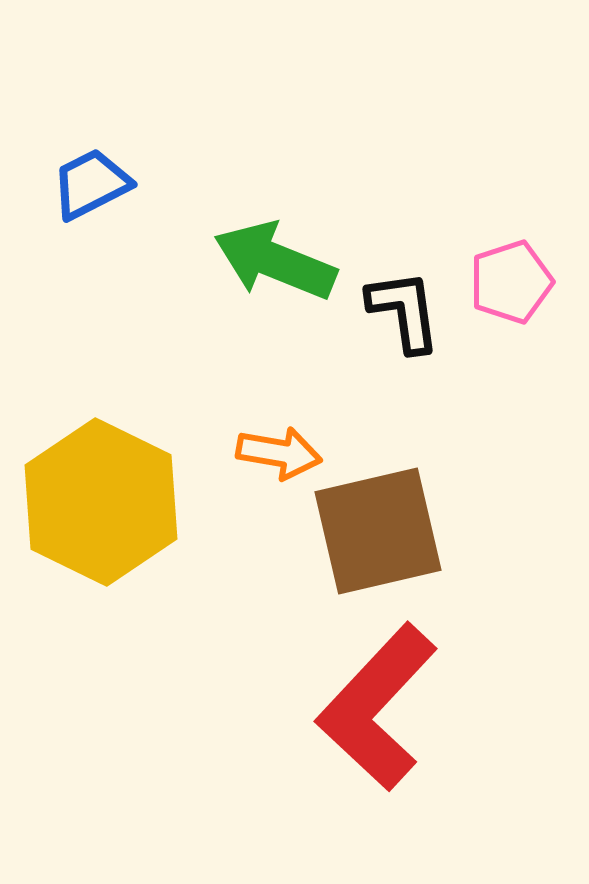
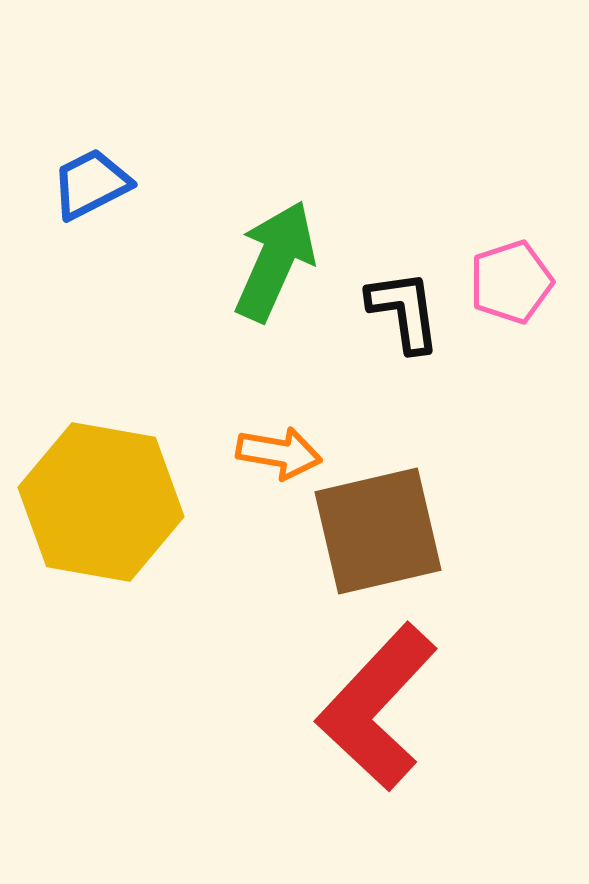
green arrow: rotated 92 degrees clockwise
yellow hexagon: rotated 16 degrees counterclockwise
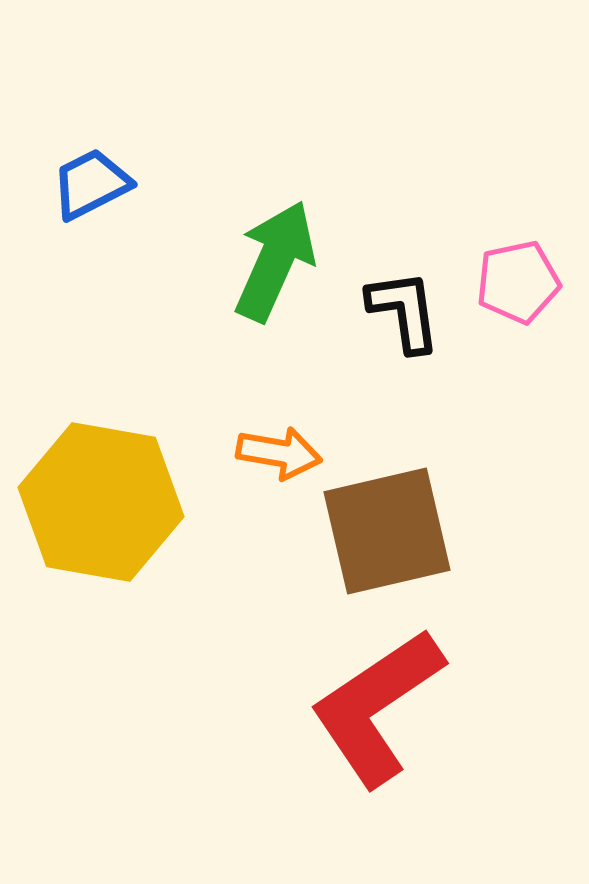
pink pentagon: moved 7 px right; rotated 6 degrees clockwise
brown square: moved 9 px right
red L-shape: rotated 13 degrees clockwise
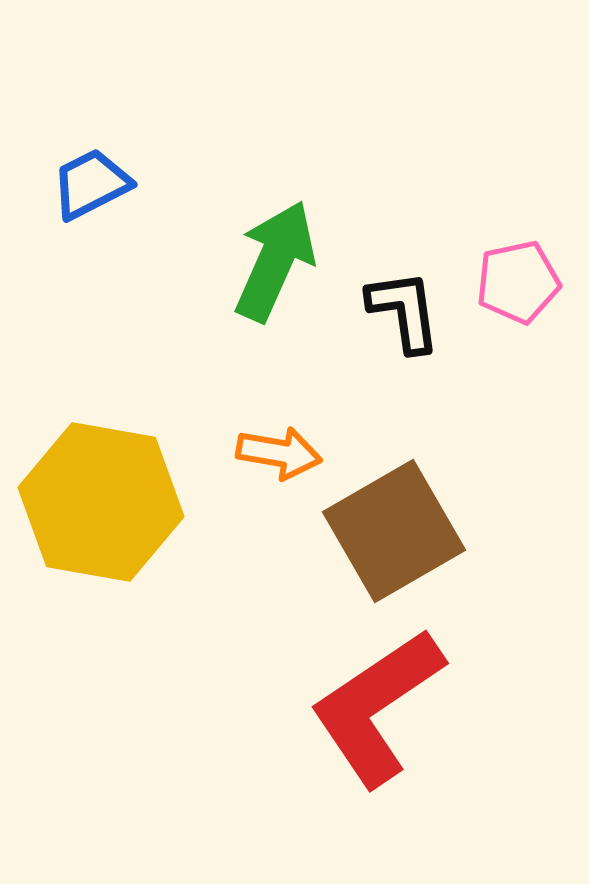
brown square: moved 7 px right; rotated 17 degrees counterclockwise
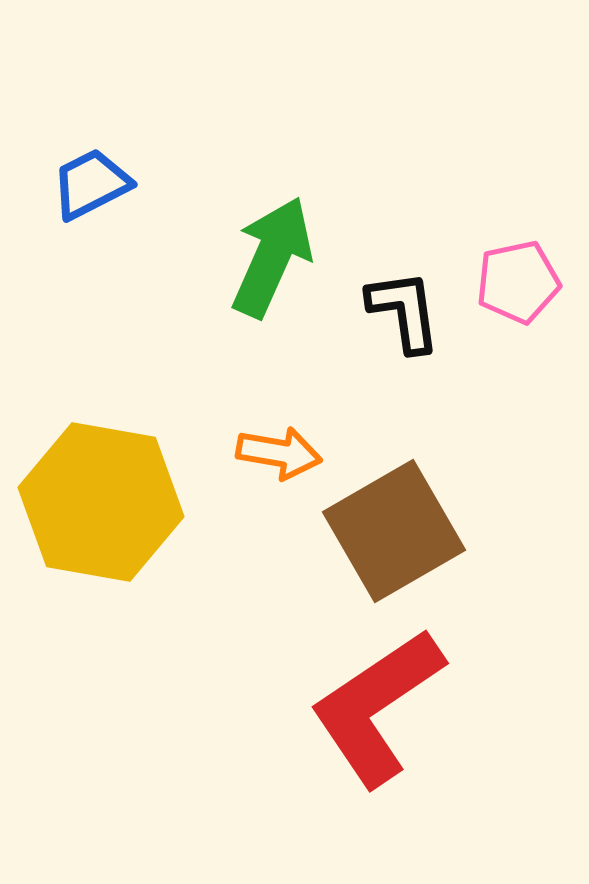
green arrow: moved 3 px left, 4 px up
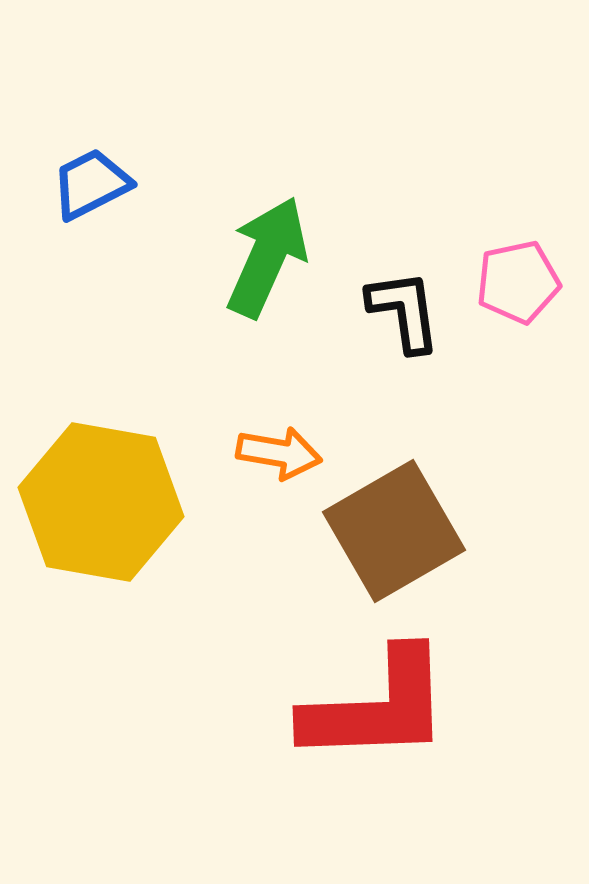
green arrow: moved 5 px left
red L-shape: rotated 148 degrees counterclockwise
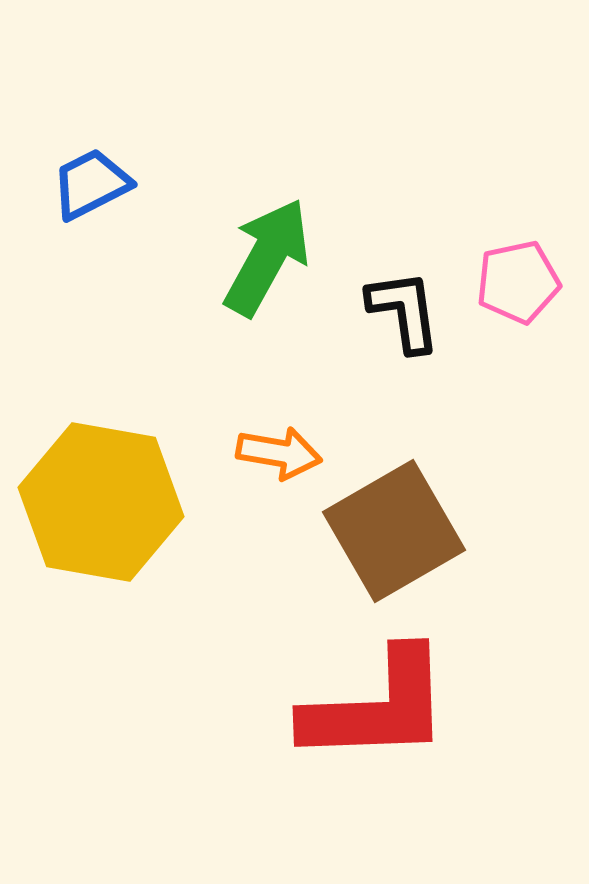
green arrow: rotated 5 degrees clockwise
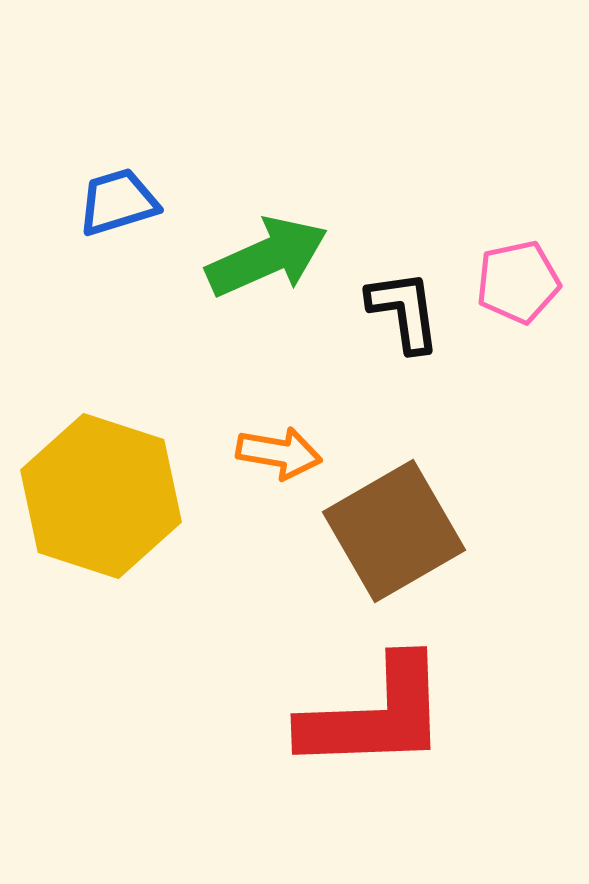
blue trapezoid: moved 27 px right, 18 px down; rotated 10 degrees clockwise
green arrow: rotated 37 degrees clockwise
yellow hexagon: moved 6 px up; rotated 8 degrees clockwise
red L-shape: moved 2 px left, 8 px down
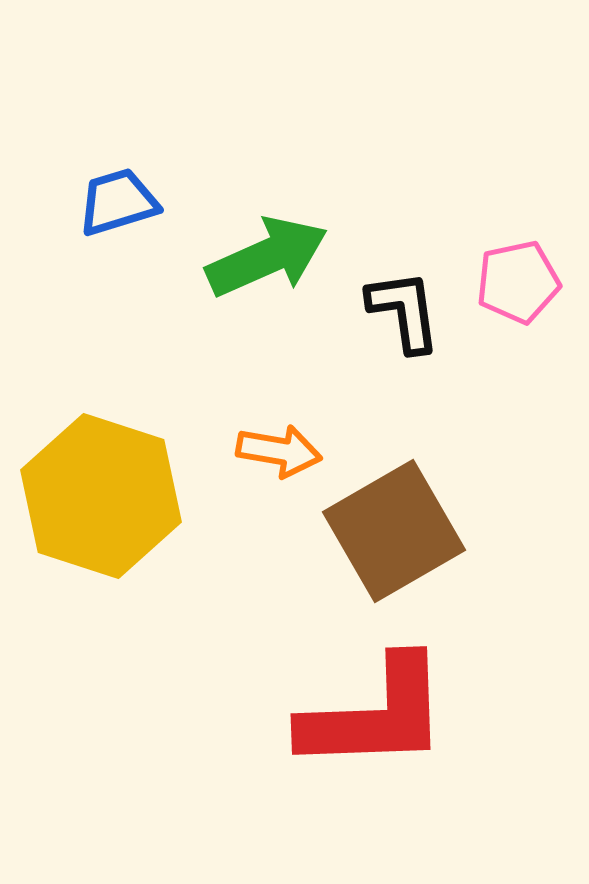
orange arrow: moved 2 px up
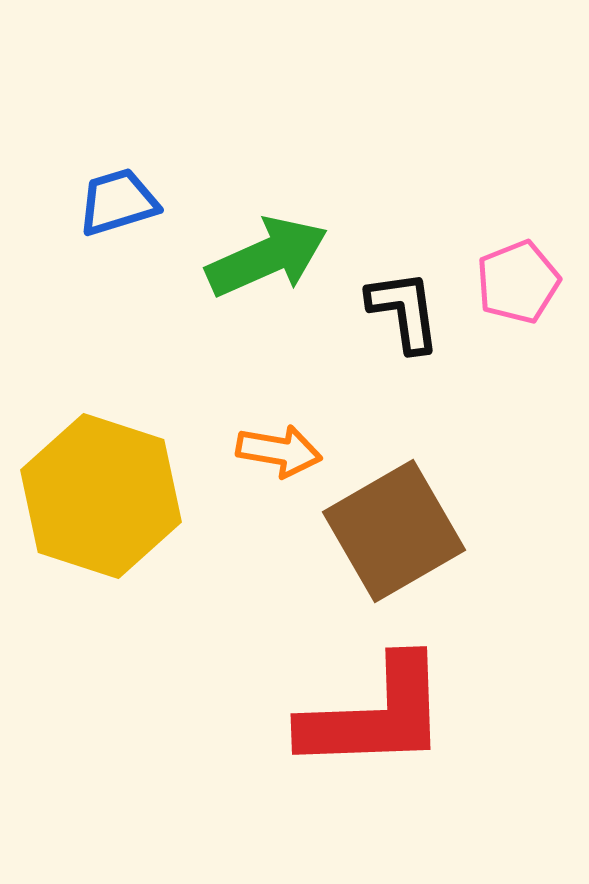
pink pentagon: rotated 10 degrees counterclockwise
